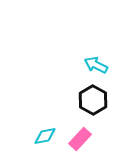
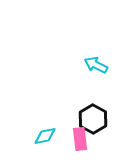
black hexagon: moved 19 px down
pink rectangle: rotated 50 degrees counterclockwise
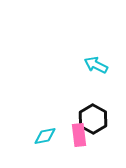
pink rectangle: moved 1 px left, 4 px up
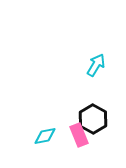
cyan arrow: rotated 95 degrees clockwise
pink rectangle: rotated 15 degrees counterclockwise
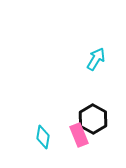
cyan arrow: moved 6 px up
cyan diamond: moved 2 px left, 1 px down; rotated 70 degrees counterclockwise
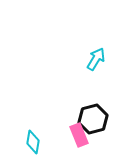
black hexagon: rotated 16 degrees clockwise
cyan diamond: moved 10 px left, 5 px down
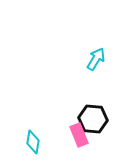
black hexagon: rotated 20 degrees clockwise
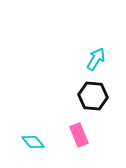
black hexagon: moved 23 px up
cyan diamond: rotated 50 degrees counterclockwise
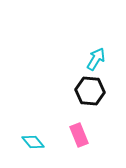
black hexagon: moved 3 px left, 5 px up
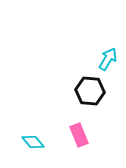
cyan arrow: moved 12 px right
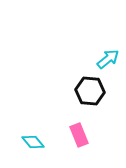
cyan arrow: rotated 20 degrees clockwise
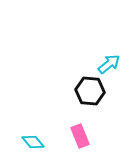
cyan arrow: moved 1 px right, 5 px down
pink rectangle: moved 1 px right, 1 px down
